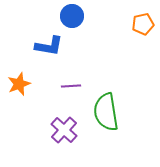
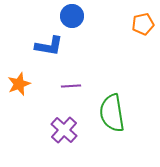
green semicircle: moved 6 px right, 1 px down
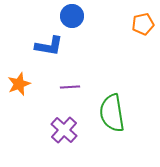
purple line: moved 1 px left, 1 px down
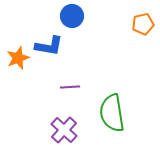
orange star: moved 1 px left, 26 px up
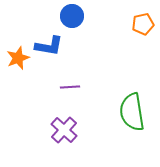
green semicircle: moved 20 px right, 1 px up
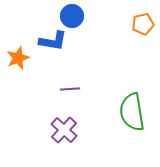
blue L-shape: moved 4 px right, 5 px up
purple line: moved 2 px down
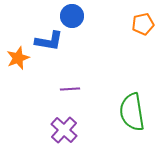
blue L-shape: moved 4 px left
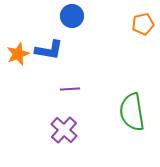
blue L-shape: moved 9 px down
orange star: moved 4 px up
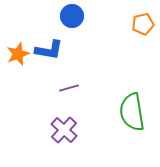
purple line: moved 1 px left, 1 px up; rotated 12 degrees counterclockwise
